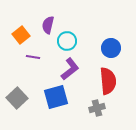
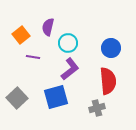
purple semicircle: moved 2 px down
cyan circle: moved 1 px right, 2 px down
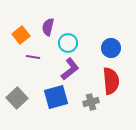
red semicircle: moved 3 px right
gray cross: moved 6 px left, 6 px up
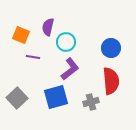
orange square: rotated 30 degrees counterclockwise
cyan circle: moved 2 px left, 1 px up
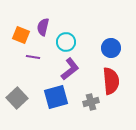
purple semicircle: moved 5 px left
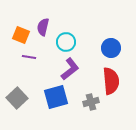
purple line: moved 4 px left
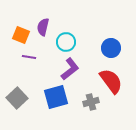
red semicircle: rotated 32 degrees counterclockwise
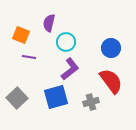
purple semicircle: moved 6 px right, 4 px up
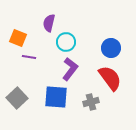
orange square: moved 3 px left, 3 px down
purple L-shape: rotated 15 degrees counterclockwise
red semicircle: moved 1 px left, 3 px up
blue square: rotated 20 degrees clockwise
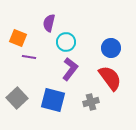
blue square: moved 3 px left, 3 px down; rotated 10 degrees clockwise
